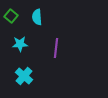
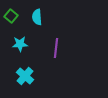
cyan cross: moved 1 px right
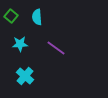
purple line: rotated 60 degrees counterclockwise
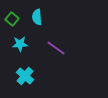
green square: moved 1 px right, 3 px down
